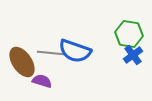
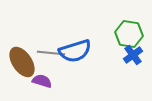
blue semicircle: rotated 36 degrees counterclockwise
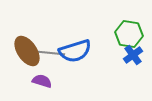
brown ellipse: moved 5 px right, 11 px up
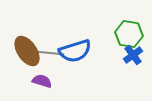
gray line: moved 1 px left
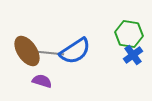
blue semicircle: rotated 16 degrees counterclockwise
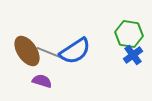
gray line: rotated 16 degrees clockwise
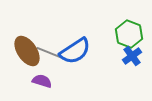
green hexagon: rotated 12 degrees clockwise
blue cross: moved 1 px left, 1 px down
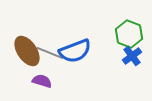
blue semicircle: rotated 12 degrees clockwise
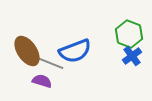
gray line: moved 10 px down
